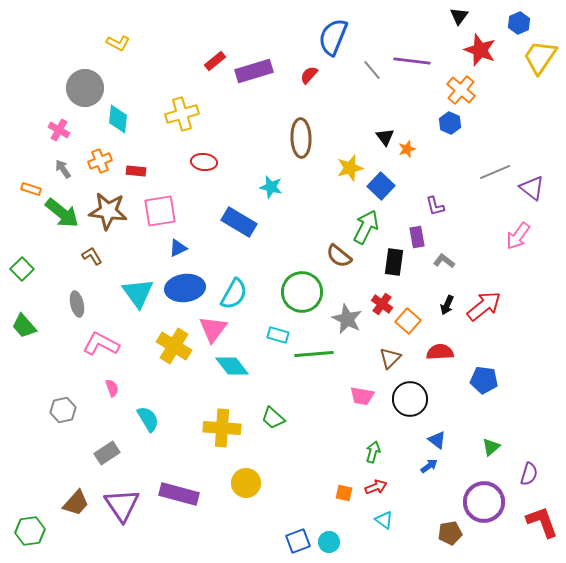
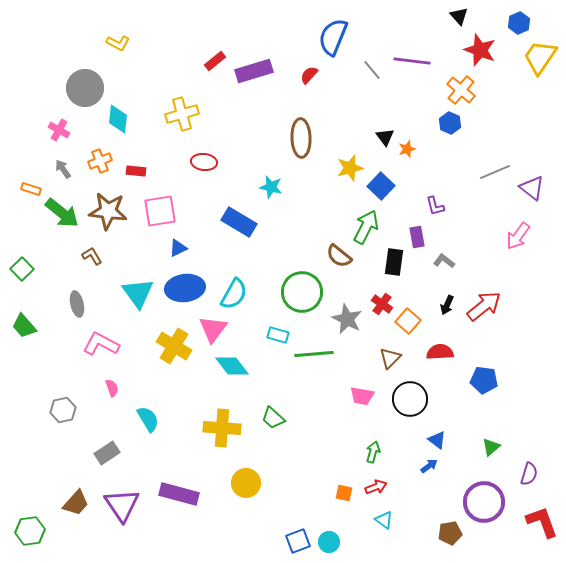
black triangle at (459, 16): rotated 18 degrees counterclockwise
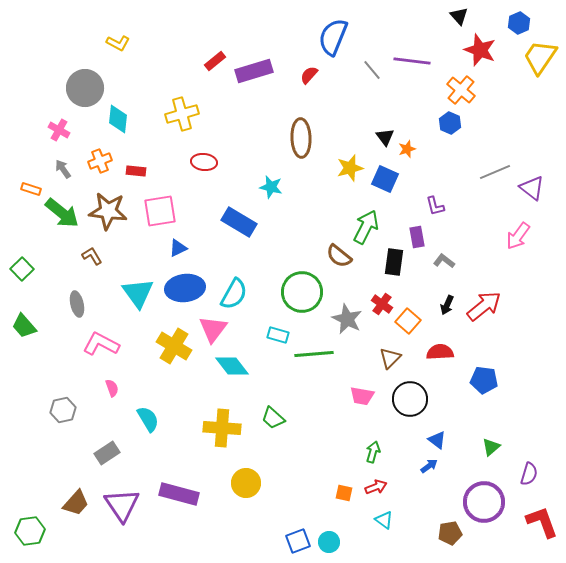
blue square at (381, 186): moved 4 px right, 7 px up; rotated 20 degrees counterclockwise
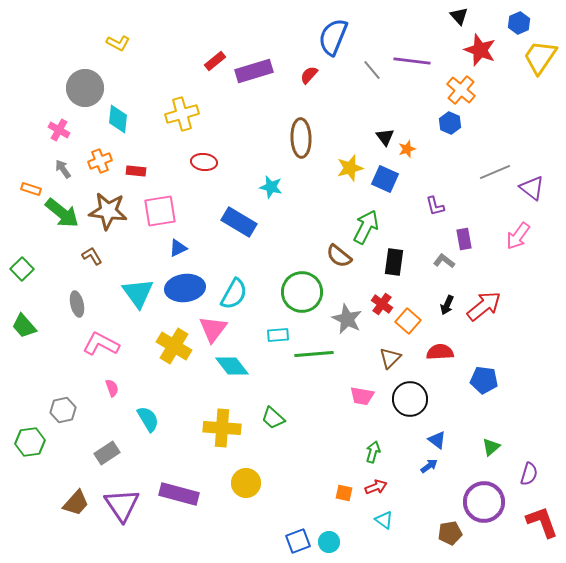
purple rectangle at (417, 237): moved 47 px right, 2 px down
cyan rectangle at (278, 335): rotated 20 degrees counterclockwise
green hexagon at (30, 531): moved 89 px up
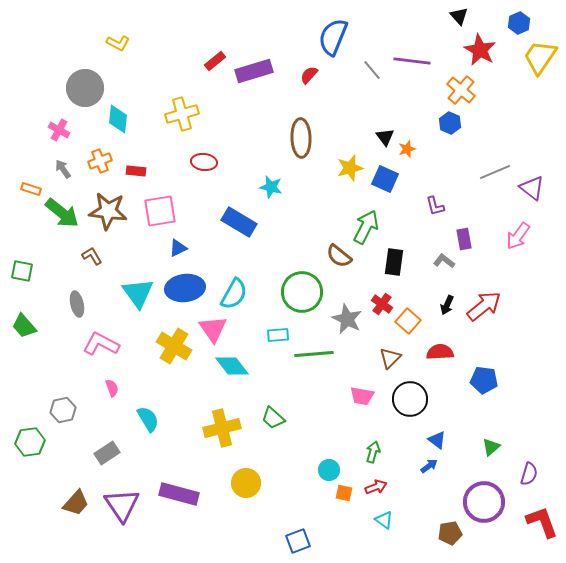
red star at (480, 50): rotated 8 degrees clockwise
green square at (22, 269): moved 2 px down; rotated 35 degrees counterclockwise
pink triangle at (213, 329): rotated 12 degrees counterclockwise
yellow cross at (222, 428): rotated 18 degrees counterclockwise
cyan circle at (329, 542): moved 72 px up
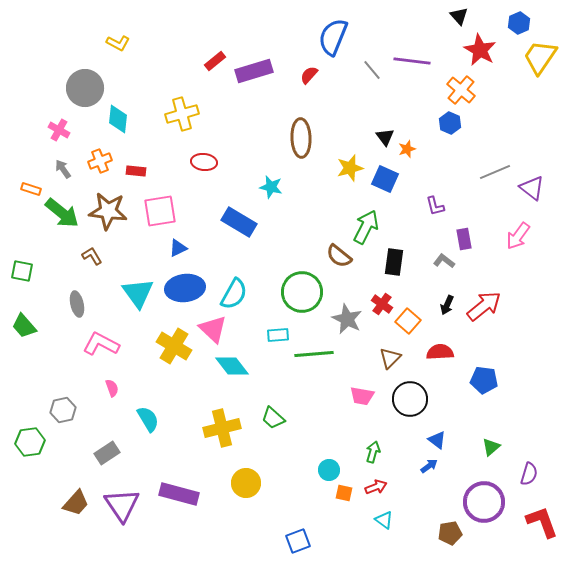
pink triangle at (213, 329): rotated 12 degrees counterclockwise
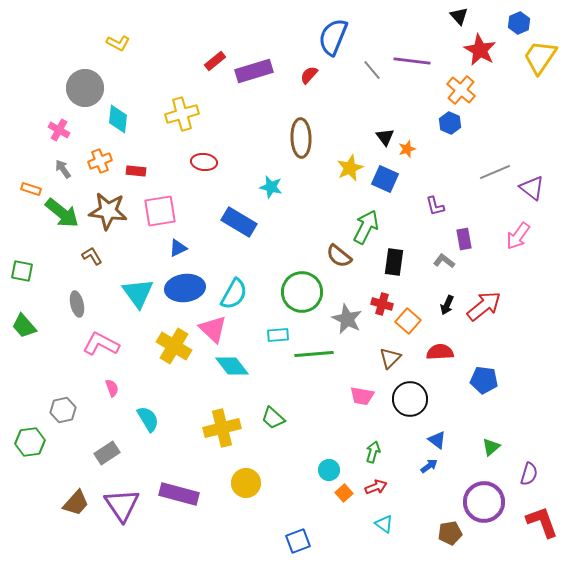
yellow star at (350, 168): rotated 8 degrees counterclockwise
red cross at (382, 304): rotated 20 degrees counterclockwise
orange square at (344, 493): rotated 36 degrees clockwise
cyan triangle at (384, 520): moved 4 px down
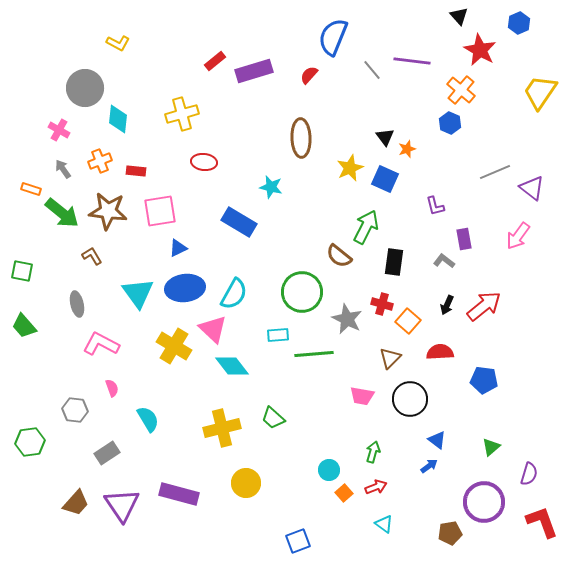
yellow trapezoid at (540, 57): moved 35 px down
gray hexagon at (63, 410): moved 12 px right; rotated 20 degrees clockwise
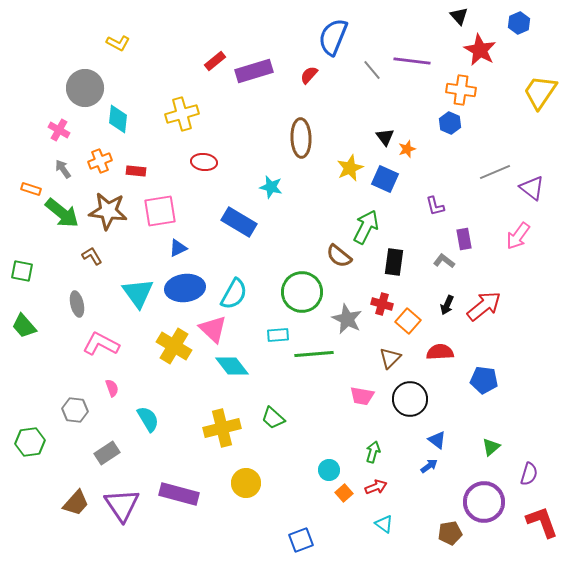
orange cross at (461, 90): rotated 32 degrees counterclockwise
blue square at (298, 541): moved 3 px right, 1 px up
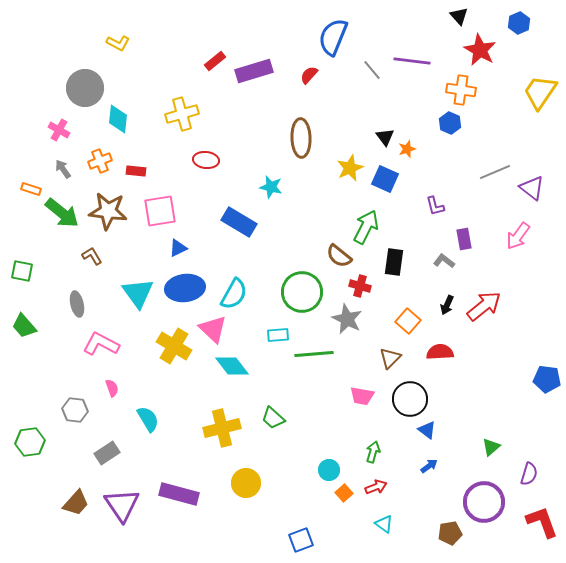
red ellipse at (204, 162): moved 2 px right, 2 px up
red cross at (382, 304): moved 22 px left, 18 px up
blue pentagon at (484, 380): moved 63 px right, 1 px up
blue triangle at (437, 440): moved 10 px left, 10 px up
